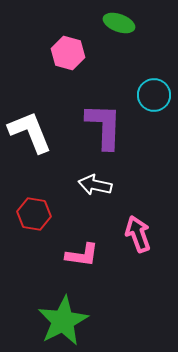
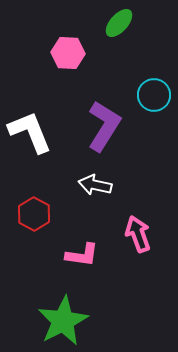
green ellipse: rotated 68 degrees counterclockwise
pink hexagon: rotated 12 degrees counterclockwise
purple L-shape: rotated 30 degrees clockwise
red hexagon: rotated 20 degrees clockwise
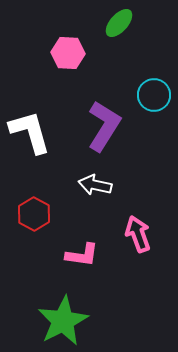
white L-shape: rotated 6 degrees clockwise
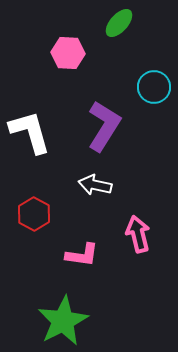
cyan circle: moved 8 px up
pink arrow: rotated 6 degrees clockwise
